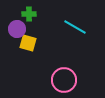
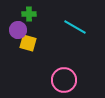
purple circle: moved 1 px right, 1 px down
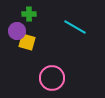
purple circle: moved 1 px left, 1 px down
yellow square: moved 1 px left, 1 px up
pink circle: moved 12 px left, 2 px up
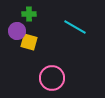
yellow square: moved 2 px right
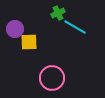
green cross: moved 29 px right, 1 px up; rotated 24 degrees counterclockwise
purple circle: moved 2 px left, 2 px up
yellow square: rotated 18 degrees counterclockwise
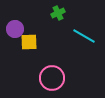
cyan line: moved 9 px right, 9 px down
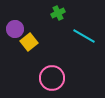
yellow square: rotated 36 degrees counterclockwise
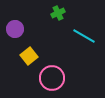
yellow square: moved 14 px down
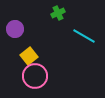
pink circle: moved 17 px left, 2 px up
